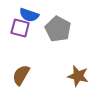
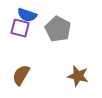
blue semicircle: moved 2 px left
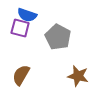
gray pentagon: moved 8 px down
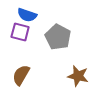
purple square: moved 4 px down
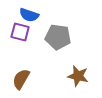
blue semicircle: moved 2 px right
gray pentagon: rotated 20 degrees counterclockwise
brown semicircle: moved 4 px down
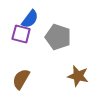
blue semicircle: moved 1 px right, 4 px down; rotated 72 degrees counterclockwise
purple square: moved 1 px right, 2 px down
gray pentagon: rotated 10 degrees clockwise
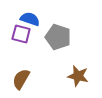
blue semicircle: rotated 108 degrees counterclockwise
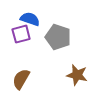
purple square: rotated 30 degrees counterclockwise
brown star: moved 1 px left, 1 px up
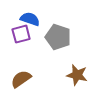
brown semicircle: rotated 25 degrees clockwise
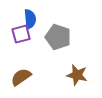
blue semicircle: rotated 66 degrees clockwise
brown semicircle: moved 2 px up
